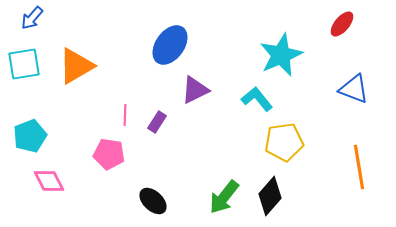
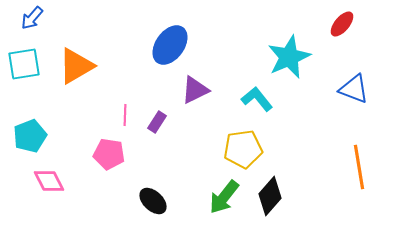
cyan star: moved 8 px right, 2 px down
yellow pentagon: moved 41 px left, 7 px down
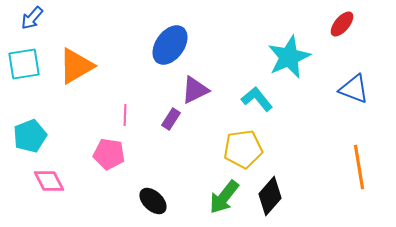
purple rectangle: moved 14 px right, 3 px up
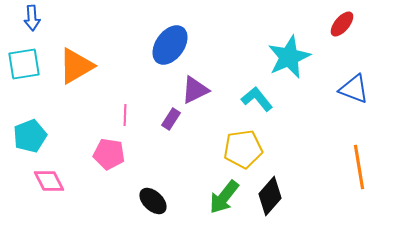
blue arrow: rotated 45 degrees counterclockwise
